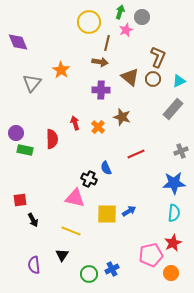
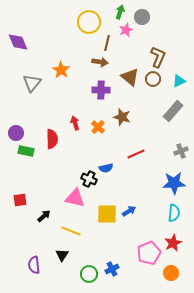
gray rectangle: moved 2 px down
green rectangle: moved 1 px right, 1 px down
blue semicircle: rotated 80 degrees counterclockwise
black arrow: moved 11 px right, 4 px up; rotated 104 degrees counterclockwise
pink pentagon: moved 2 px left, 2 px up; rotated 10 degrees counterclockwise
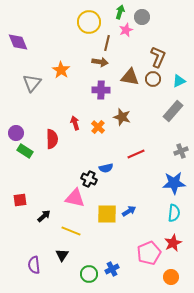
brown triangle: rotated 30 degrees counterclockwise
green rectangle: moved 1 px left; rotated 21 degrees clockwise
orange circle: moved 4 px down
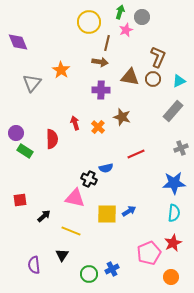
gray cross: moved 3 px up
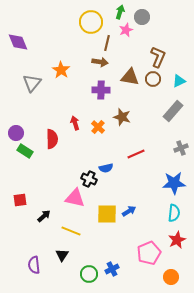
yellow circle: moved 2 px right
red star: moved 4 px right, 3 px up
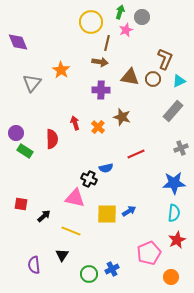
brown L-shape: moved 7 px right, 2 px down
red square: moved 1 px right, 4 px down; rotated 16 degrees clockwise
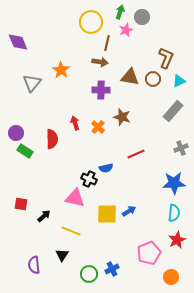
brown L-shape: moved 1 px right, 1 px up
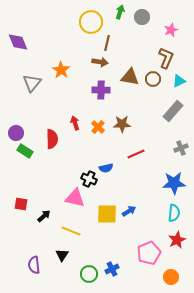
pink star: moved 45 px right
brown star: moved 7 px down; rotated 18 degrees counterclockwise
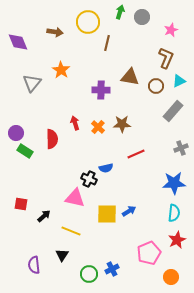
yellow circle: moved 3 px left
brown arrow: moved 45 px left, 30 px up
brown circle: moved 3 px right, 7 px down
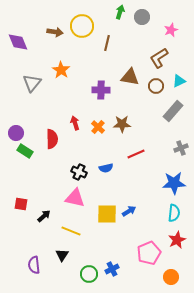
yellow circle: moved 6 px left, 4 px down
brown L-shape: moved 7 px left; rotated 145 degrees counterclockwise
black cross: moved 10 px left, 7 px up
